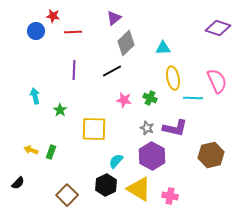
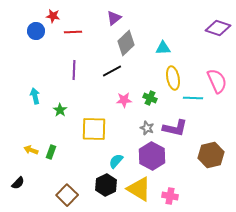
pink star: rotated 14 degrees counterclockwise
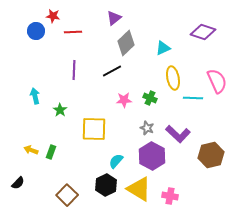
purple diamond: moved 15 px left, 4 px down
cyan triangle: rotated 21 degrees counterclockwise
purple L-shape: moved 3 px right, 6 px down; rotated 30 degrees clockwise
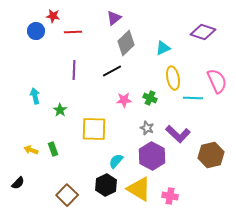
green rectangle: moved 2 px right, 3 px up; rotated 40 degrees counterclockwise
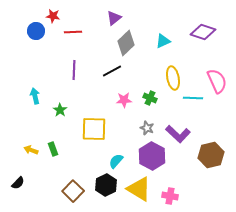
cyan triangle: moved 7 px up
brown square: moved 6 px right, 4 px up
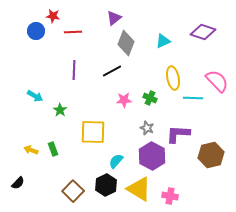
gray diamond: rotated 25 degrees counterclockwise
pink semicircle: rotated 20 degrees counterclockwise
cyan arrow: rotated 133 degrees clockwise
yellow square: moved 1 px left, 3 px down
purple L-shape: rotated 140 degrees clockwise
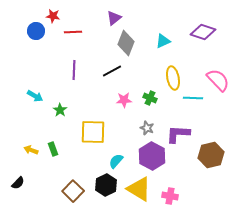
pink semicircle: moved 1 px right, 1 px up
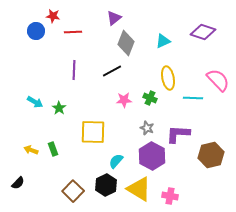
yellow ellipse: moved 5 px left
cyan arrow: moved 6 px down
green star: moved 1 px left, 2 px up
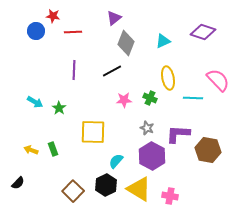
brown hexagon: moved 3 px left, 5 px up; rotated 25 degrees clockwise
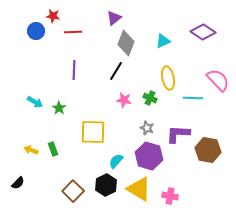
purple diamond: rotated 15 degrees clockwise
black line: moved 4 px right; rotated 30 degrees counterclockwise
pink star: rotated 14 degrees clockwise
purple hexagon: moved 3 px left; rotated 12 degrees counterclockwise
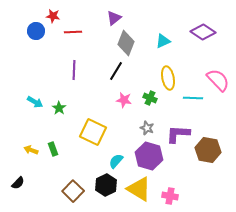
yellow square: rotated 24 degrees clockwise
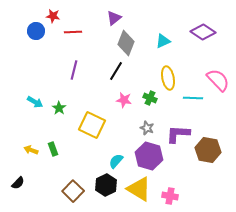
purple line: rotated 12 degrees clockwise
yellow square: moved 1 px left, 7 px up
